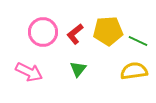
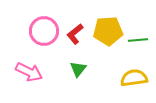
pink circle: moved 1 px right, 1 px up
green line: moved 1 px up; rotated 30 degrees counterclockwise
yellow semicircle: moved 7 px down
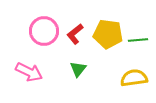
yellow pentagon: moved 3 px down; rotated 12 degrees clockwise
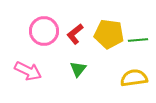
yellow pentagon: moved 1 px right
pink arrow: moved 1 px left, 1 px up
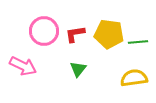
red L-shape: rotated 30 degrees clockwise
green line: moved 2 px down
pink arrow: moved 5 px left, 5 px up
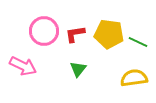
green line: rotated 30 degrees clockwise
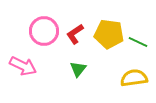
red L-shape: rotated 25 degrees counterclockwise
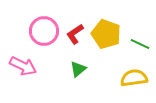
yellow pentagon: moved 3 px left; rotated 12 degrees clockwise
green line: moved 2 px right, 2 px down
green triangle: rotated 12 degrees clockwise
